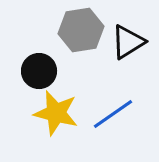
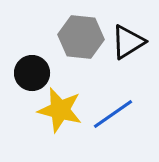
gray hexagon: moved 7 px down; rotated 15 degrees clockwise
black circle: moved 7 px left, 2 px down
yellow star: moved 4 px right, 3 px up
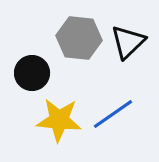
gray hexagon: moved 2 px left, 1 px down
black triangle: rotated 12 degrees counterclockwise
yellow star: moved 1 px left, 10 px down; rotated 9 degrees counterclockwise
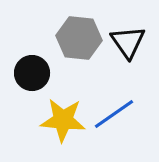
black triangle: rotated 21 degrees counterclockwise
blue line: moved 1 px right
yellow star: moved 4 px right
